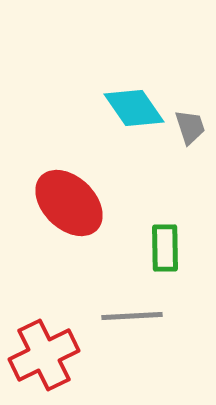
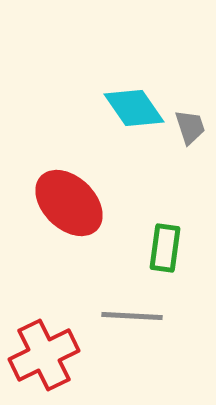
green rectangle: rotated 9 degrees clockwise
gray line: rotated 6 degrees clockwise
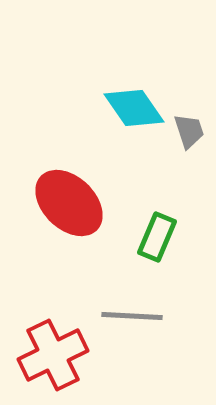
gray trapezoid: moved 1 px left, 4 px down
green rectangle: moved 8 px left, 11 px up; rotated 15 degrees clockwise
red cross: moved 9 px right
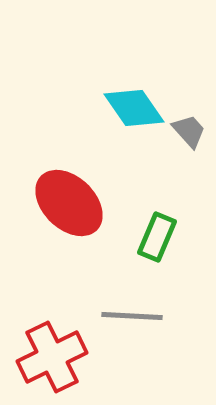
gray trapezoid: rotated 24 degrees counterclockwise
red cross: moved 1 px left, 2 px down
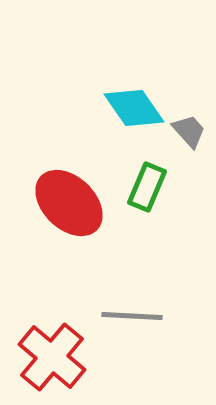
green rectangle: moved 10 px left, 50 px up
red cross: rotated 24 degrees counterclockwise
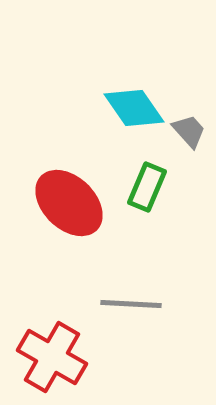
gray line: moved 1 px left, 12 px up
red cross: rotated 10 degrees counterclockwise
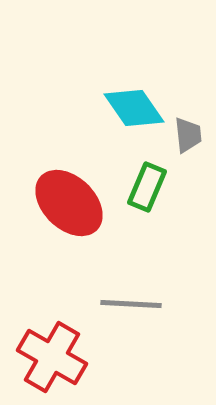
gray trapezoid: moved 1 px left, 4 px down; rotated 36 degrees clockwise
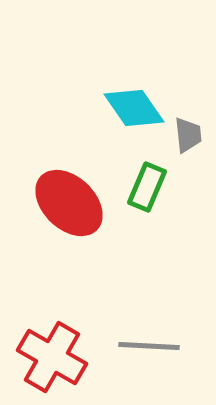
gray line: moved 18 px right, 42 px down
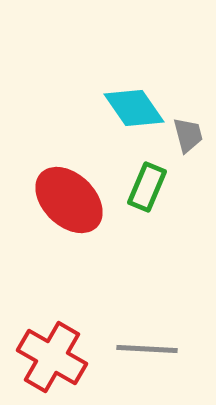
gray trapezoid: rotated 9 degrees counterclockwise
red ellipse: moved 3 px up
gray line: moved 2 px left, 3 px down
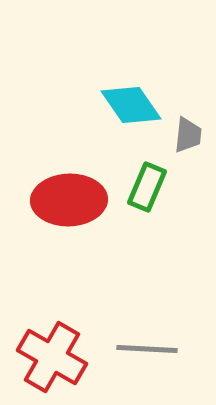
cyan diamond: moved 3 px left, 3 px up
gray trapezoid: rotated 21 degrees clockwise
red ellipse: rotated 46 degrees counterclockwise
